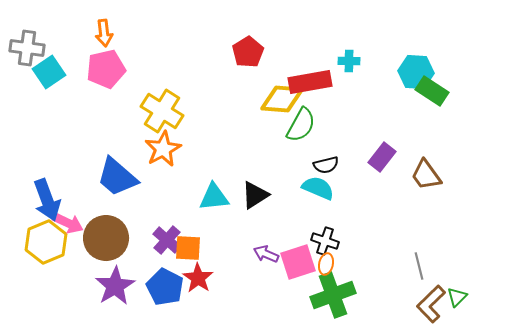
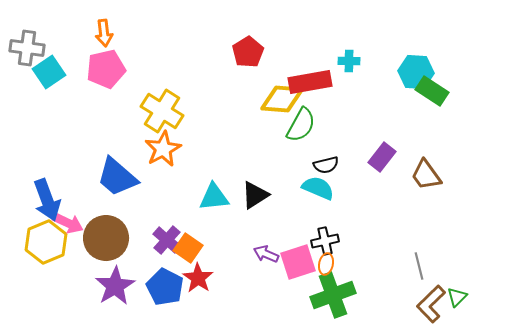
black cross: rotated 32 degrees counterclockwise
orange square: rotated 32 degrees clockwise
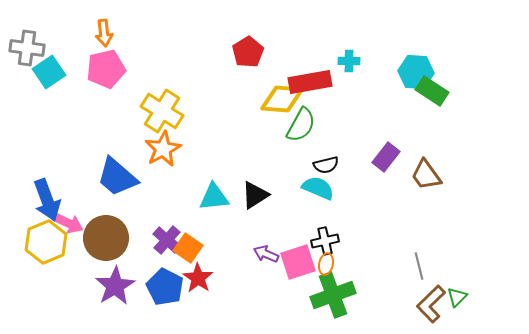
purple rectangle: moved 4 px right
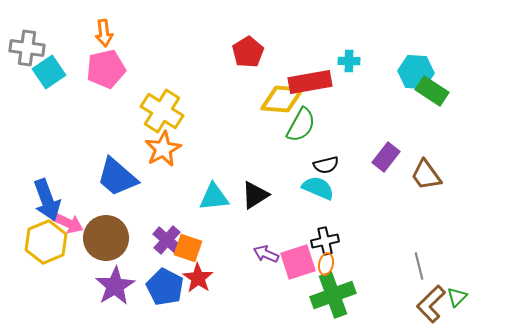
orange square: rotated 16 degrees counterclockwise
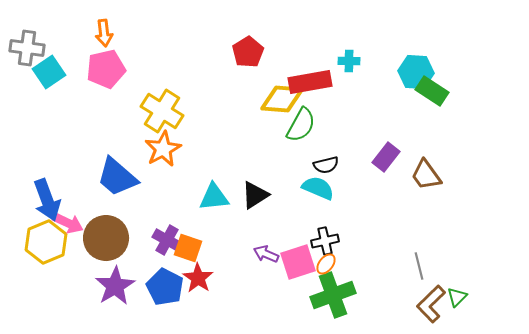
purple cross: rotated 12 degrees counterclockwise
orange ellipse: rotated 25 degrees clockwise
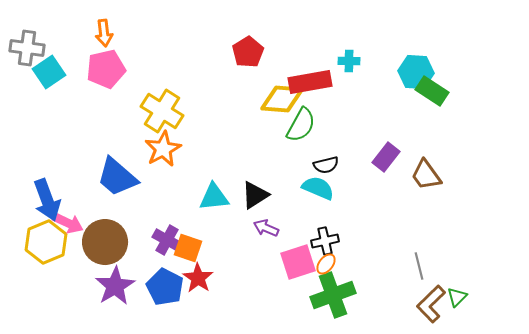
brown circle: moved 1 px left, 4 px down
purple arrow: moved 26 px up
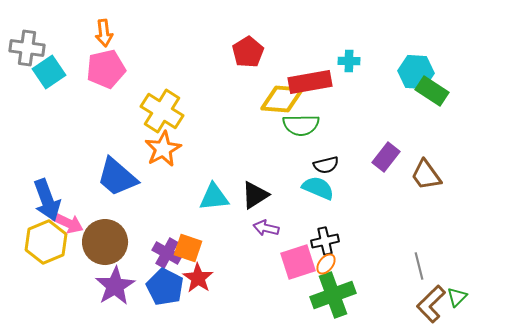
green semicircle: rotated 60 degrees clockwise
purple arrow: rotated 10 degrees counterclockwise
purple cross: moved 13 px down
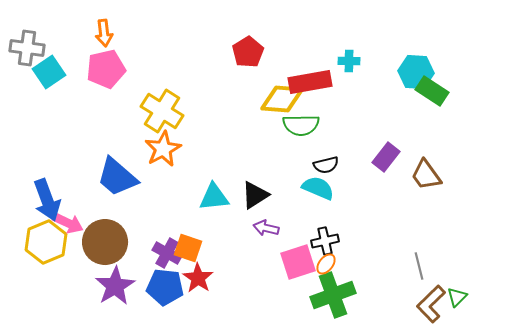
blue pentagon: rotated 21 degrees counterclockwise
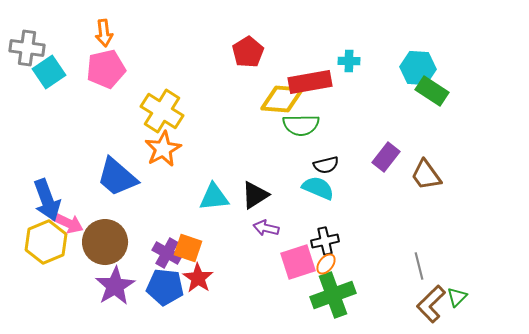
cyan hexagon: moved 2 px right, 4 px up
